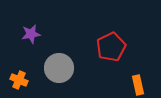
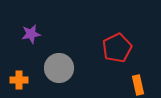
red pentagon: moved 6 px right, 1 px down
orange cross: rotated 24 degrees counterclockwise
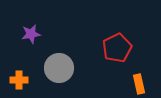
orange rectangle: moved 1 px right, 1 px up
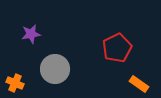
gray circle: moved 4 px left, 1 px down
orange cross: moved 4 px left, 3 px down; rotated 24 degrees clockwise
orange rectangle: rotated 42 degrees counterclockwise
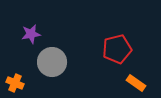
red pentagon: moved 1 px down; rotated 12 degrees clockwise
gray circle: moved 3 px left, 7 px up
orange rectangle: moved 3 px left, 1 px up
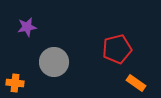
purple star: moved 4 px left, 7 px up
gray circle: moved 2 px right
orange cross: rotated 18 degrees counterclockwise
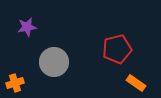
orange cross: rotated 24 degrees counterclockwise
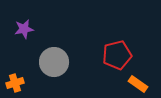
purple star: moved 3 px left, 2 px down
red pentagon: moved 6 px down
orange rectangle: moved 2 px right, 1 px down
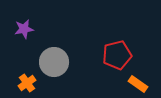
orange cross: moved 12 px right; rotated 18 degrees counterclockwise
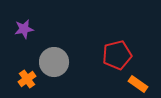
orange cross: moved 4 px up
